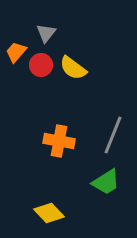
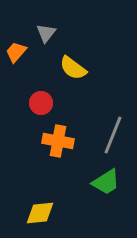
red circle: moved 38 px down
orange cross: moved 1 px left
yellow diamond: moved 9 px left; rotated 52 degrees counterclockwise
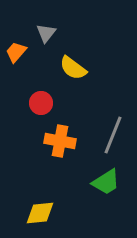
orange cross: moved 2 px right
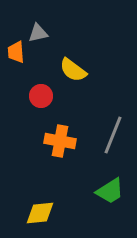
gray triangle: moved 8 px left; rotated 40 degrees clockwise
orange trapezoid: rotated 45 degrees counterclockwise
yellow semicircle: moved 2 px down
red circle: moved 7 px up
green trapezoid: moved 4 px right, 9 px down
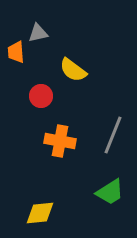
green trapezoid: moved 1 px down
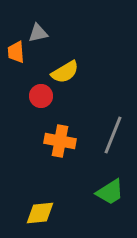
yellow semicircle: moved 8 px left, 2 px down; rotated 68 degrees counterclockwise
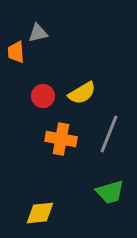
yellow semicircle: moved 17 px right, 21 px down
red circle: moved 2 px right
gray line: moved 4 px left, 1 px up
orange cross: moved 1 px right, 2 px up
green trapezoid: rotated 16 degrees clockwise
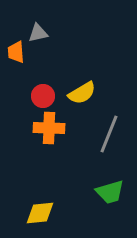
orange cross: moved 12 px left, 11 px up; rotated 8 degrees counterclockwise
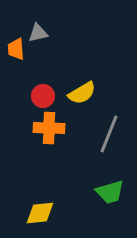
orange trapezoid: moved 3 px up
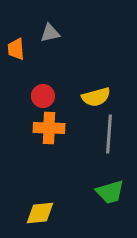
gray triangle: moved 12 px right
yellow semicircle: moved 14 px right, 4 px down; rotated 16 degrees clockwise
gray line: rotated 18 degrees counterclockwise
